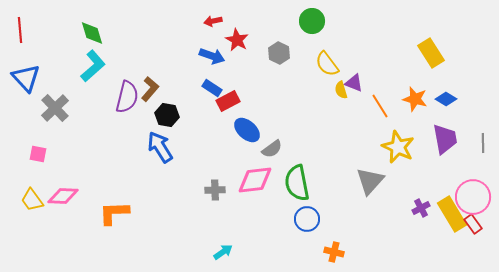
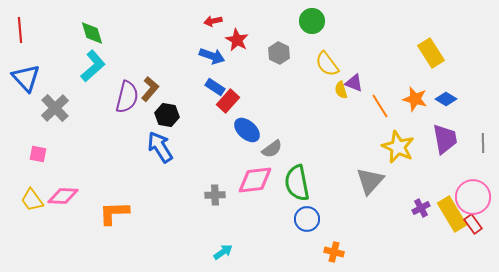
blue rectangle at (212, 88): moved 3 px right, 1 px up
red rectangle at (228, 101): rotated 20 degrees counterclockwise
gray cross at (215, 190): moved 5 px down
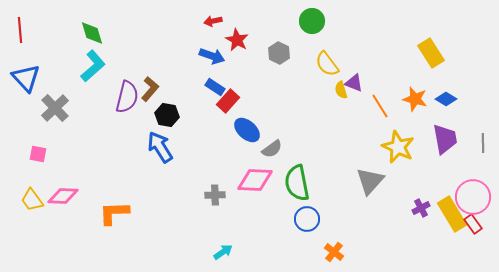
pink diamond at (255, 180): rotated 9 degrees clockwise
orange cross at (334, 252): rotated 24 degrees clockwise
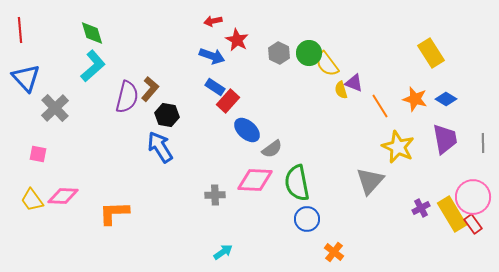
green circle at (312, 21): moved 3 px left, 32 px down
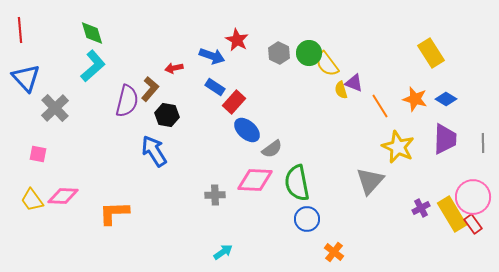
red arrow at (213, 21): moved 39 px left, 47 px down
purple semicircle at (127, 97): moved 4 px down
red rectangle at (228, 101): moved 6 px right, 1 px down
purple trapezoid at (445, 139): rotated 12 degrees clockwise
blue arrow at (160, 147): moved 6 px left, 4 px down
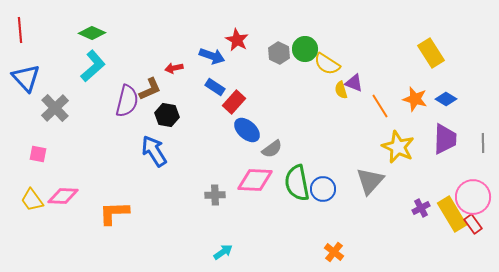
green diamond at (92, 33): rotated 48 degrees counterclockwise
green circle at (309, 53): moved 4 px left, 4 px up
yellow semicircle at (327, 64): rotated 20 degrees counterclockwise
brown L-shape at (150, 89): rotated 25 degrees clockwise
blue circle at (307, 219): moved 16 px right, 30 px up
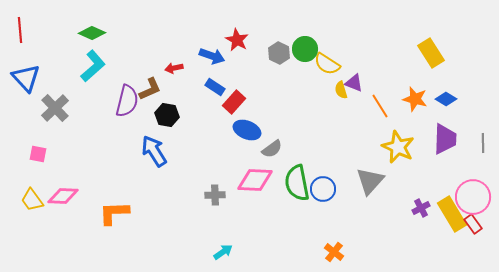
blue ellipse at (247, 130): rotated 20 degrees counterclockwise
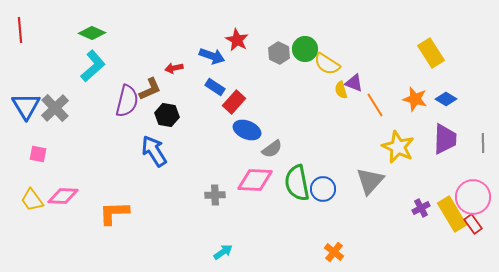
blue triangle at (26, 78): moved 28 px down; rotated 12 degrees clockwise
orange line at (380, 106): moved 5 px left, 1 px up
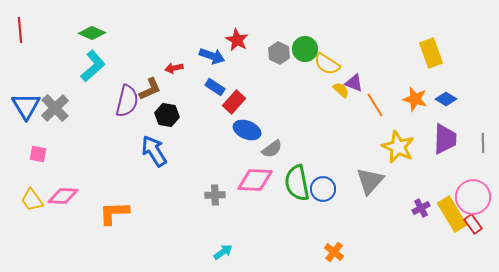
yellow rectangle at (431, 53): rotated 12 degrees clockwise
yellow semicircle at (341, 90): rotated 150 degrees clockwise
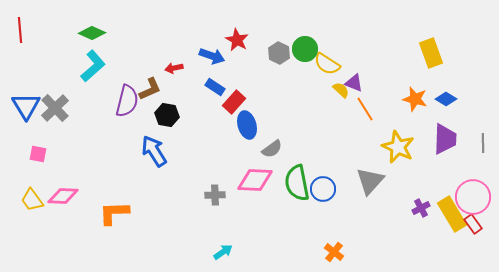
orange line at (375, 105): moved 10 px left, 4 px down
blue ellipse at (247, 130): moved 5 px up; rotated 52 degrees clockwise
